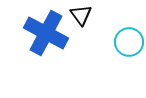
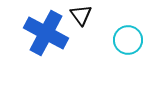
cyan circle: moved 1 px left, 2 px up
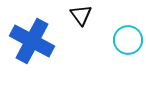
blue cross: moved 14 px left, 8 px down
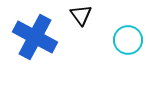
blue cross: moved 3 px right, 4 px up
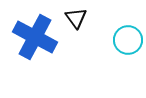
black triangle: moved 5 px left, 3 px down
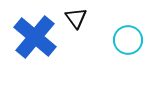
blue cross: rotated 12 degrees clockwise
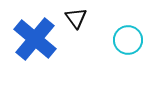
blue cross: moved 2 px down
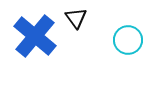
blue cross: moved 3 px up
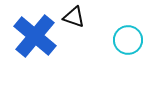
black triangle: moved 2 px left, 1 px up; rotated 35 degrees counterclockwise
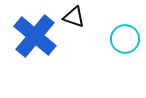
cyan circle: moved 3 px left, 1 px up
